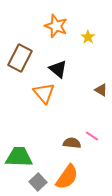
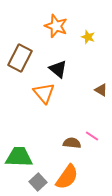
yellow star: rotated 16 degrees counterclockwise
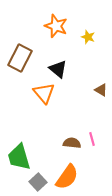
pink line: moved 3 px down; rotated 40 degrees clockwise
green trapezoid: rotated 108 degrees counterclockwise
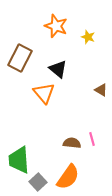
green trapezoid: moved 3 px down; rotated 12 degrees clockwise
orange semicircle: moved 1 px right
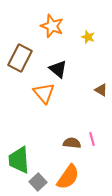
orange star: moved 4 px left
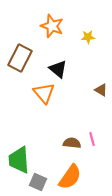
yellow star: rotated 24 degrees counterclockwise
orange semicircle: moved 2 px right
gray square: rotated 24 degrees counterclockwise
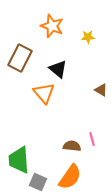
brown semicircle: moved 3 px down
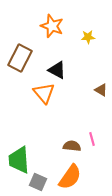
black triangle: moved 1 px left, 1 px down; rotated 12 degrees counterclockwise
